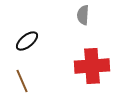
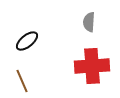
gray semicircle: moved 6 px right, 7 px down
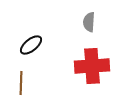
black ellipse: moved 4 px right, 4 px down
brown line: moved 1 px left, 2 px down; rotated 25 degrees clockwise
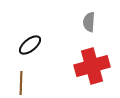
black ellipse: moved 1 px left
red cross: rotated 12 degrees counterclockwise
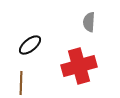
red cross: moved 13 px left
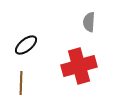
black ellipse: moved 4 px left
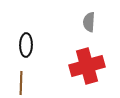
black ellipse: rotated 50 degrees counterclockwise
red cross: moved 8 px right
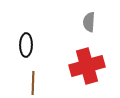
brown line: moved 12 px right
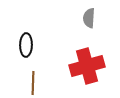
gray semicircle: moved 4 px up
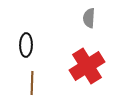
red cross: rotated 16 degrees counterclockwise
brown line: moved 1 px left
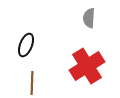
black ellipse: rotated 20 degrees clockwise
